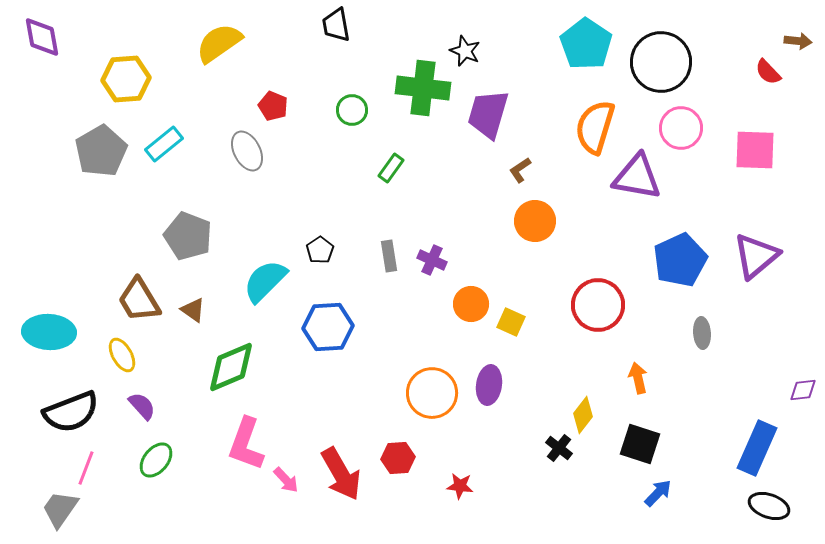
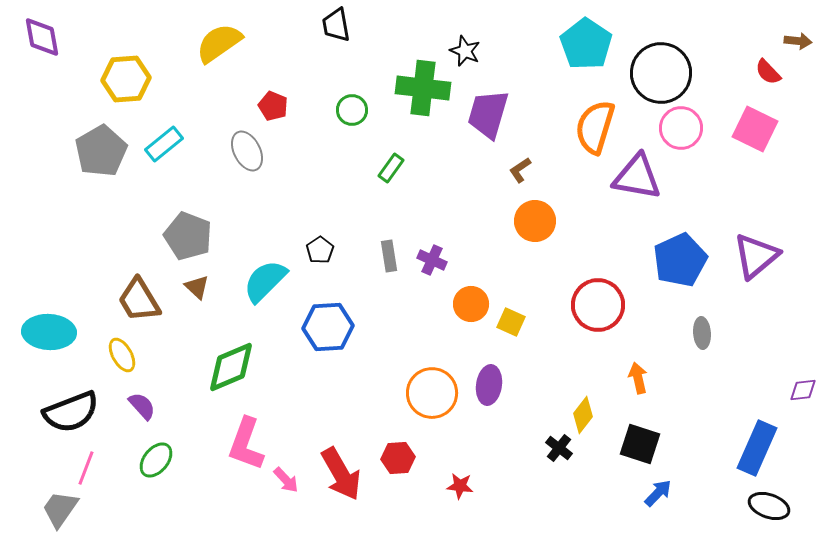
black circle at (661, 62): moved 11 px down
pink square at (755, 150): moved 21 px up; rotated 24 degrees clockwise
brown triangle at (193, 310): moved 4 px right, 23 px up; rotated 8 degrees clockwise
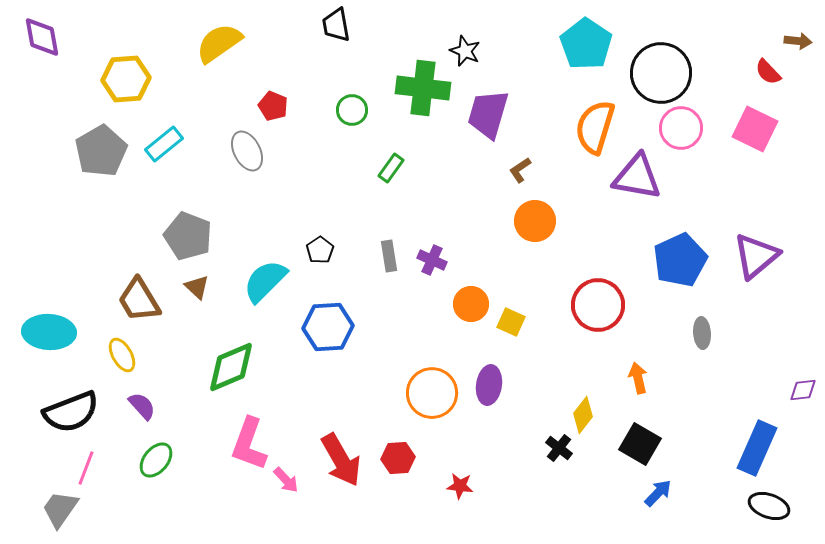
pink L-shape at (246, 444): moved 3 px right
black square at (640, 444): rotated 12 degrees clockwise
red arrow at (341, 474): moved 14 px up
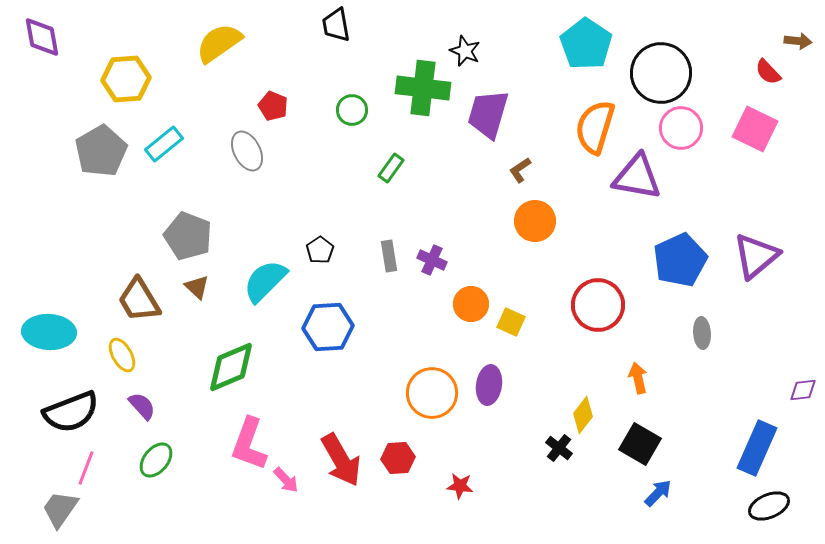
black ellipse at (769, 506): rotated 42 degrees counterclockwise
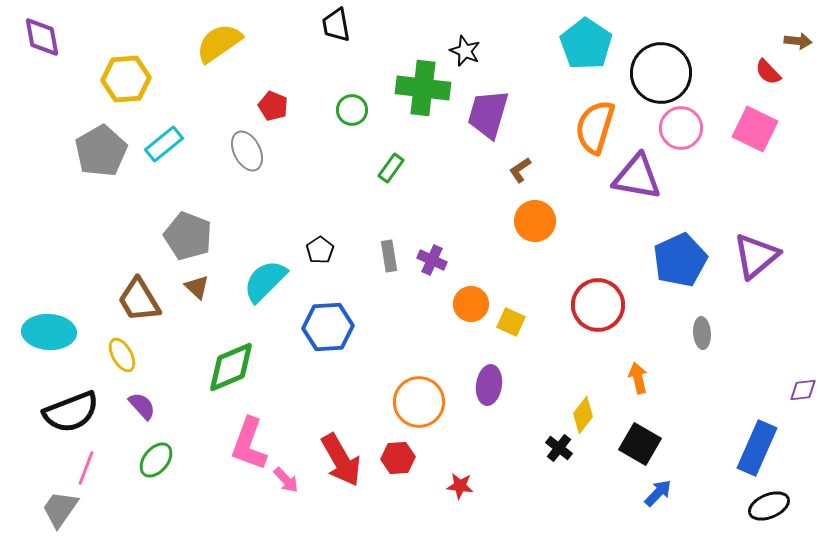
orange circle at (432, 393): moved 13 px left, 9 px down
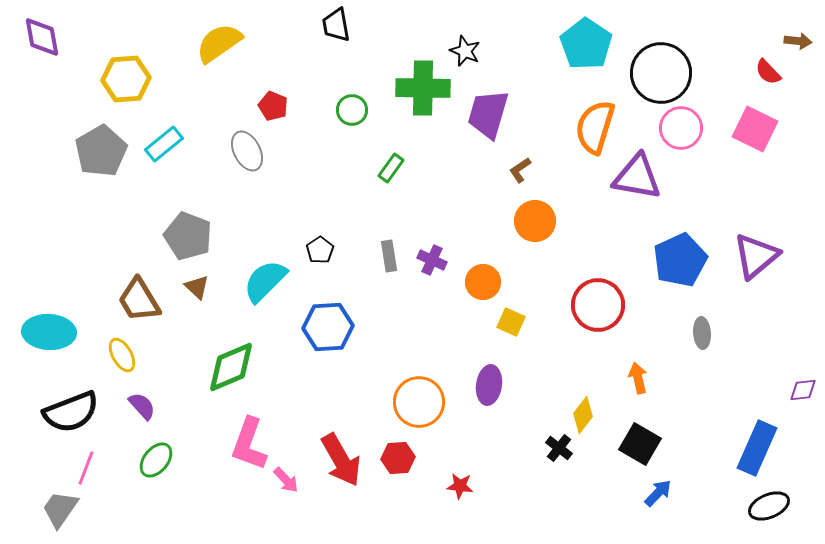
green cross at (423, 88): rotated 6 degrees counterclockwise
orange circle at (471, 304): moved 12 px right, 22 px up
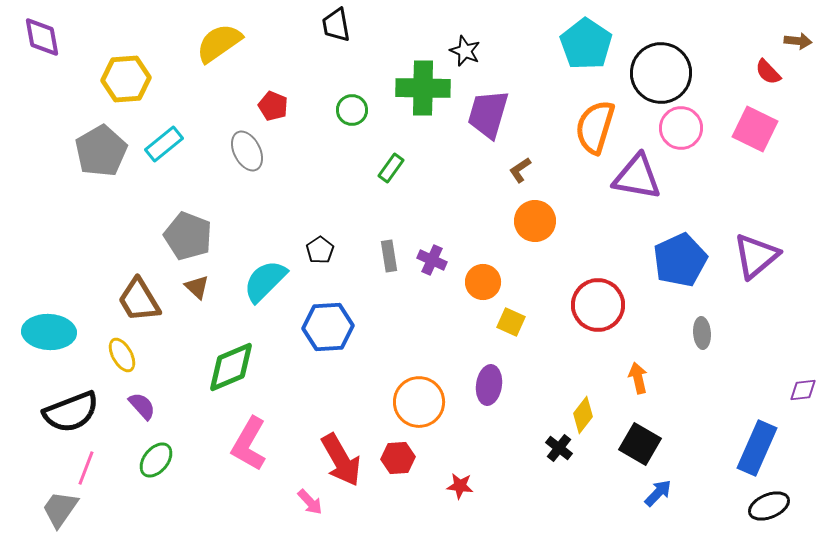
pink L-shape at (249, 444): rotated 10 degrees clockwise
pink arrow at (286, 480): moved 24 px right, 22 px down
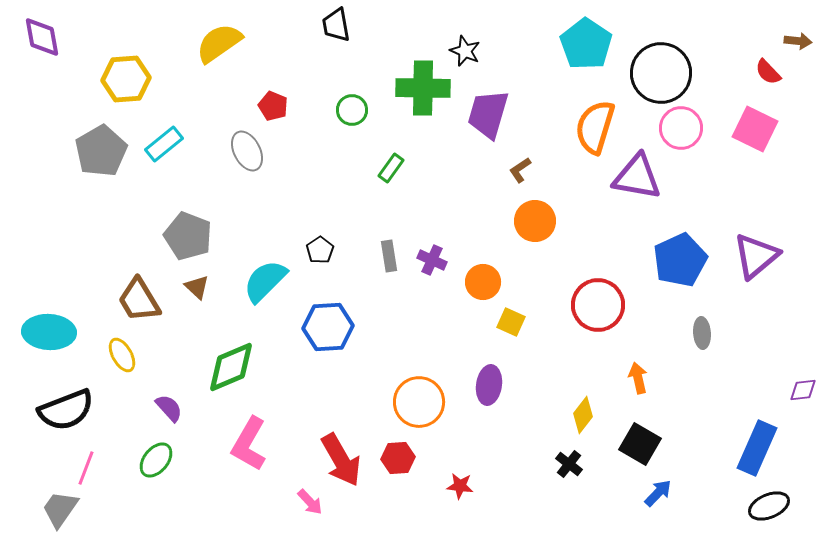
purple semicircle at (142, 406): moved 27 px right, 2 px down
black semicircle at (71, 412): moved 5 px left, 2 px up
black cross at (559, 448): moved 10 px right, 16 px down
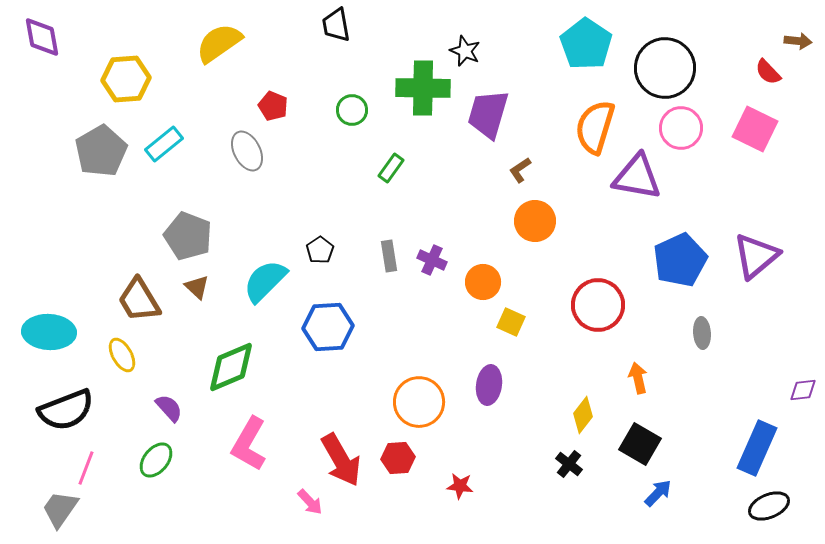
black circle at (661, 73): moved 4 px right, 5 px up
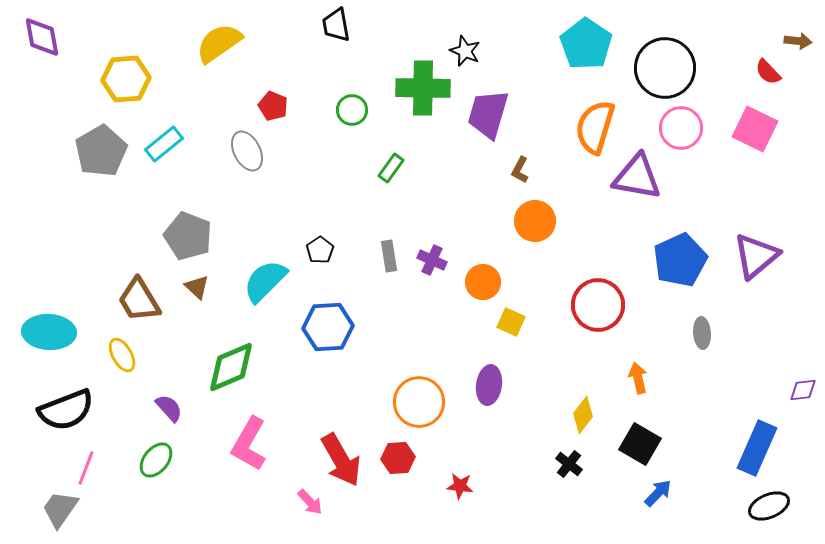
brown L-shape at (520, 170): rotated 28 degrees counterclockwise
